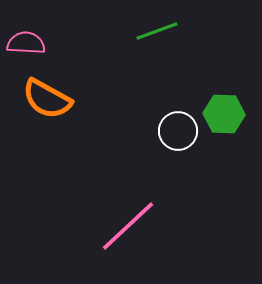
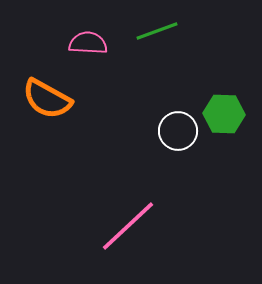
pink semicircle: moved 62 px right
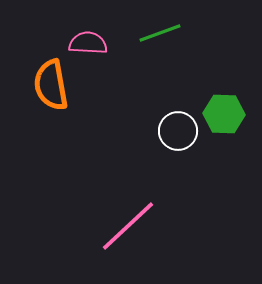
green line: moved 3 px right, 2 px down
orange semicircle: moved 4 px right, 14 px up; rotated 51 degrees clockwise
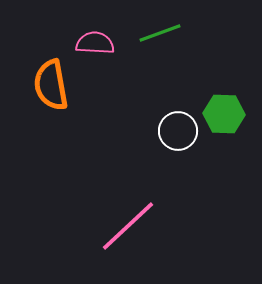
pink semicircle: moved 7 px right
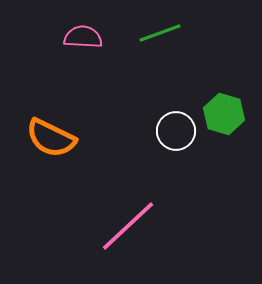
pink semicircle: moved 12 px left, 6 px up
orange semicircle: moved 53 px down; rotated 54 degrees counterclockwise
green hexagon: rotated 15 degrees clockwise
white circle: moved 2 px left
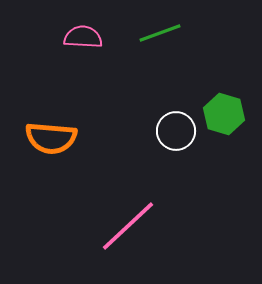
orange semicircle: rotated 21 degrees counterclockwise
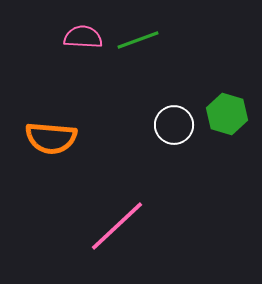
green line: moved 22 px left, 7 px down
green hexagon: moved 3 px right
white circle: moved 2 px left, 6 px up
pink line: moved 11 px left
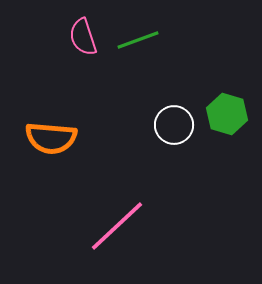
pink semicircle: rotated 111 degrees counterclockwise
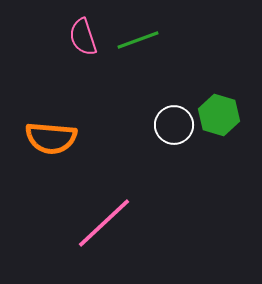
green hexagon: moved 8 px left, 1 px down
pink line: moved 13 px left, 3 px up
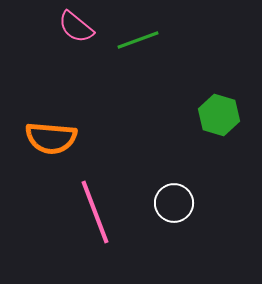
pink semicircle: moved 7 px left, 10 px up; rotated 33 degrees counterclockwise
white circle: moved 78 px down
pink line: moved 9 px left, 11 px up; rotated 68 degrees counterclockwise
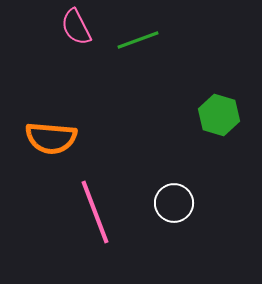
pink semicircle: rotated 24 degrees clockwise
